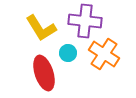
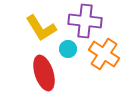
cyan circle: moved 4 px up
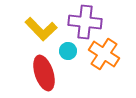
purple cross: moved 1 px down
yellow L-shape: moved 1 px down; rotated 12 degrees counterclockwise
cyan circle: moved 2 px down
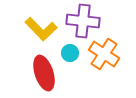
purple cross: moved 2 px left, 1 px up
cyan circle: moved 2 px right, 2 px down
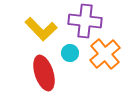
purple cross: moved 2 px right
orange cross: moved 1 px right; rotated 16 degrees clockwise
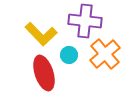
yellow L-shape: moved 5 px down
cyan circle: moved 1 px left, 2 px down
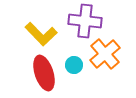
cyan circle: moved 5 px right, 10 px down
